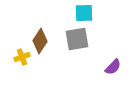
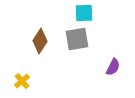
yellow cross: moved 24 px down; rotated 21 degrees counterclockwise
purple semicircle: rotated 18 degrees counterclockwise
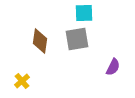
brown diamond: rotated 25 degrees counterclockwise
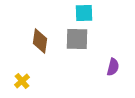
gray square: rotated 10 degrees clockwise
purple semicircle: rotated 12 degrees counterclockwise
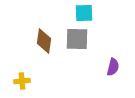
brown diamond: moved 4 px right
yellow cross: rotated 35 degrees clockwise
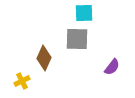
brown diamond: moved 17 px down; rotated 15 degrees clockwise
purple semicircle: moved 1 px left; rotated 24 degrees clockwise
yellow cross: rotated 21 degrees counterclockwise
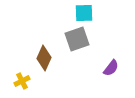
gray square: rotated 20 degrees counterclockwise
purple semicircle: moved 1 px left, 1 px down
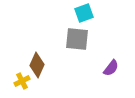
cyan square: rotated 18 degrees counterclockwise
gray square: rotated 25 degrees clockwise
brown diamond: moved 7 px left, 7 px down
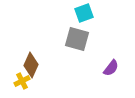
gray square: rotated 10 degrees clockwise
brown diamond: moved 6 px left
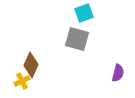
purple semicircle: moved 7 px right, 5 px down; rotated 24 degrees counterclockwise
